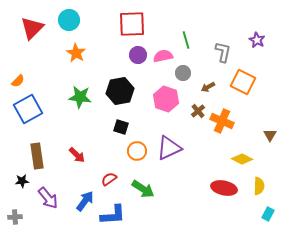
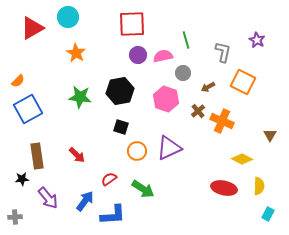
cyan circle: moved 1 px left, 3 px up
red triangle: rotated 15 degrees clockwise
black star: moved 2 px up
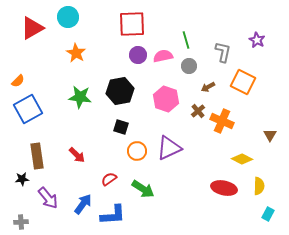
gray circle: moved 6 px right, 7 px up
blue arrow: moved 2 px left, 3 px down
gray cross: moved 6 px right, 5 px down
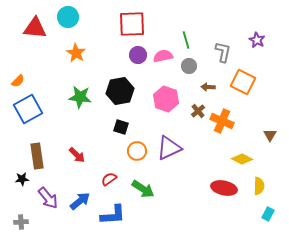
red triangle: moved 3 px right; rotated 35 degrees clockwise
brown arrow: rotated 32 degrees clockwise
blue arrow: moved 3 px left, 3 px up; rotated 15 degrees clockwise
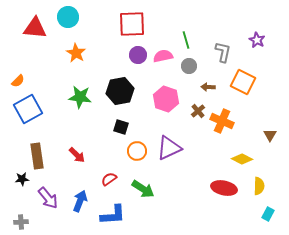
blue arrow: rotated 30 degrees counterclockwise
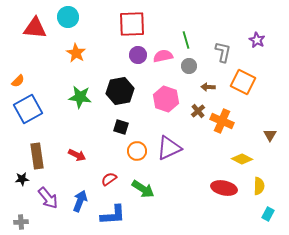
red arrow: rotated 18 degrees counterclockwise
